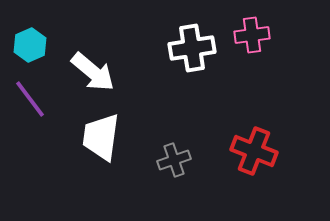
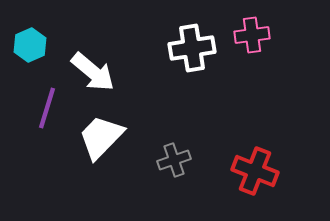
purple line: moved 17 px right, 9 px down; rotated 54 degrees clockwise
white trapezoid: rotated 36 degrees clockwise
red cross: moved 1 px right, 20 px down
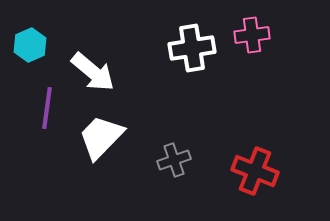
purple line: rotated 9 degrees counterclockwise
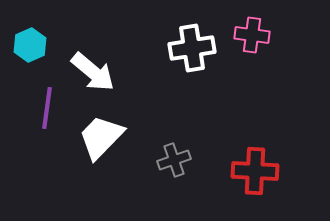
pink cross: rotated 16 degrees clockwise
red cross: rotated 18 degrees counterclockwise
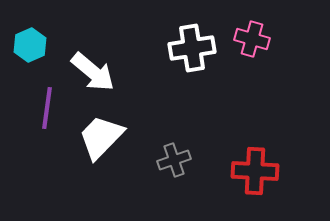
pink cross: moved 4 px down; rotated 8 degrees clockwise
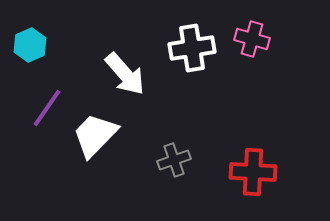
white arrow: moved 32 px right, 2 px down; rotated 9 degrees clockwise
purple line: rotated 27 degrees clockwise
white trapezoid: moved 6 px left, 2 px up
red cross: moved 2 px left, 1 px down
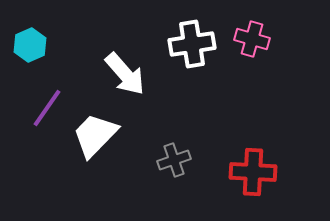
white cross: moved 4 px up
